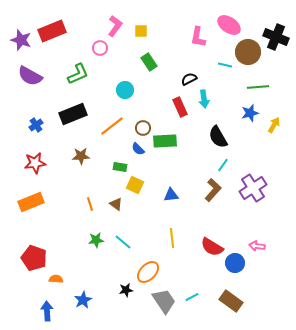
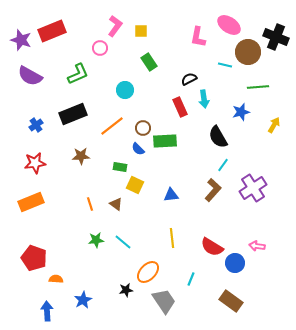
blue star at (250, 113): moved 9 px left, 1 px up
cyan line at (192, 297): moved 1 px left, 18 px up; rotated 40 degrees counterclockwise
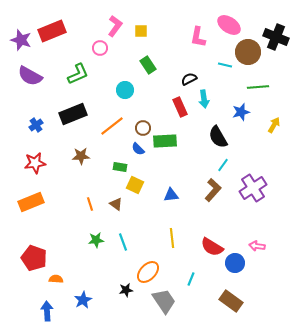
green rectangle at (149, 62): moved 1 px left, 3 px down
cyan line at (123, 242): rotated 30 degrees clockwise
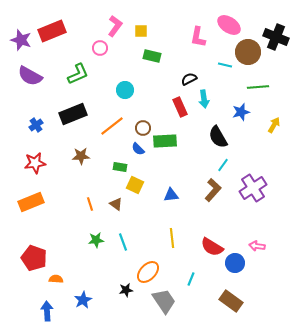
green rectangle at (148, 65): moved 4 px right, 9 px up; rotated 42 degrees counterclockwise
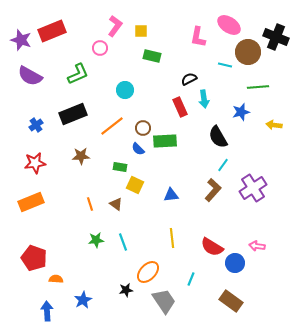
yellow arrow at (274, 125): rotated 112 degrees counterclockwise
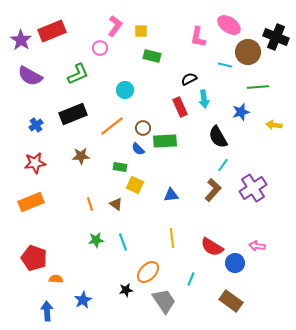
purple star at (21, 40): rotated 15 degrees clockwise
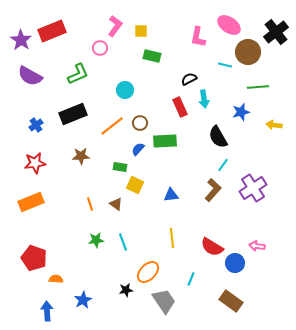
black cross at (276, 37): moved 5 px up; rotated 30 degrees clockwise
brown circle at (143, 128): moved 3 px left, 5 px up
blue semicircle at (138, 149): rotated 88 degrees clockwise
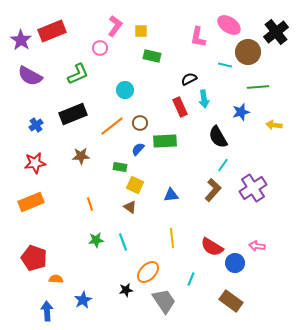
brown triangle at (116, 204): moved 14 px right, 3 px down
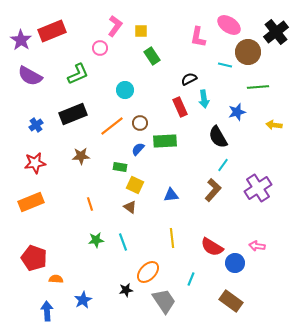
green rectangle at (152, 56): rotated 42 degrees clockwise
blue star at (241, 112): moved 4 px left
purple cross at (253, 188): moved 5 px right
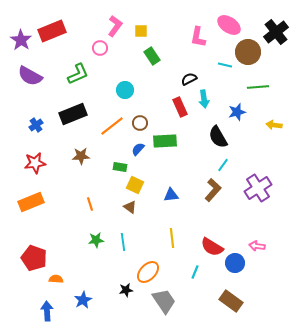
cyan line at (123, 242): rotated 12 degrees clockwise
cyan line at (191, 279): moved 4 px right, 7 px up
